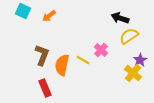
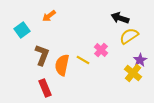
cyan square: moved 1 px left, 19 px down; rotated 28 degrees clockwise
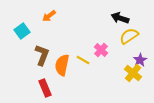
cyan square: moved 1 px down
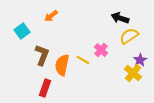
orange arrow: moved 2 px right
red rectangle: rotated 42 degrees clockwise
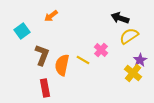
red rectangle: rotated 30 degrees counterclockwise
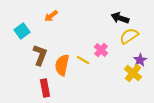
brown L-shape: moved 2 px left
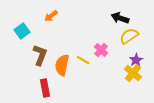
purple star: moved 4 px left
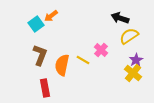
cyan square: moved 14 px right, 7 px up
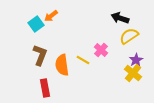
orange semicircle: rotated 20 degrees counterclockwise
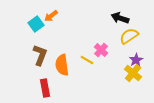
yellow line: moved 4 px right
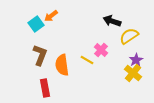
black arrow: moved 8 px left, 3 px down
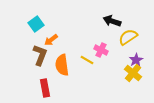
orange arrow: moved 24 px down
yellow semicircle: moved 1 px left, 1 px down
pink cross: rotated 16 degrees counterclockwise
